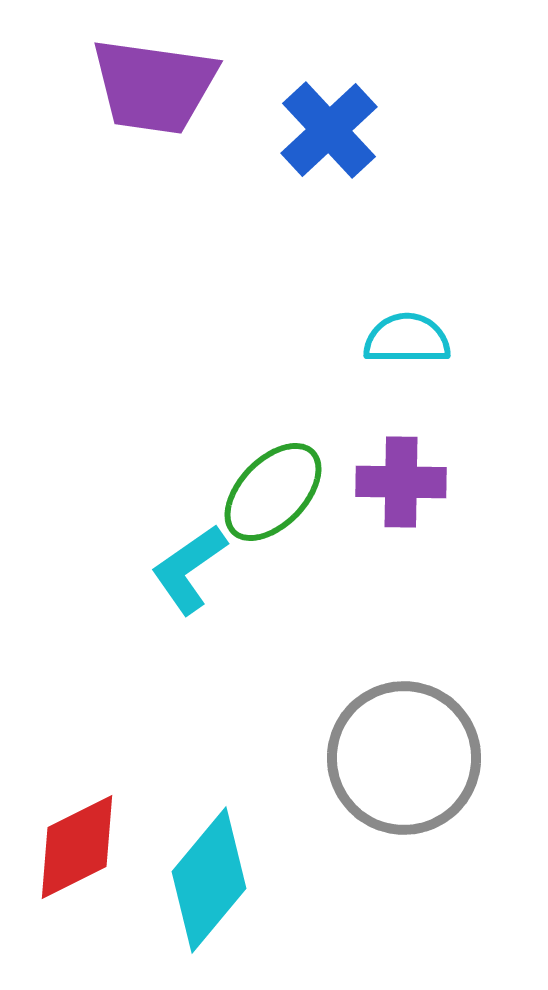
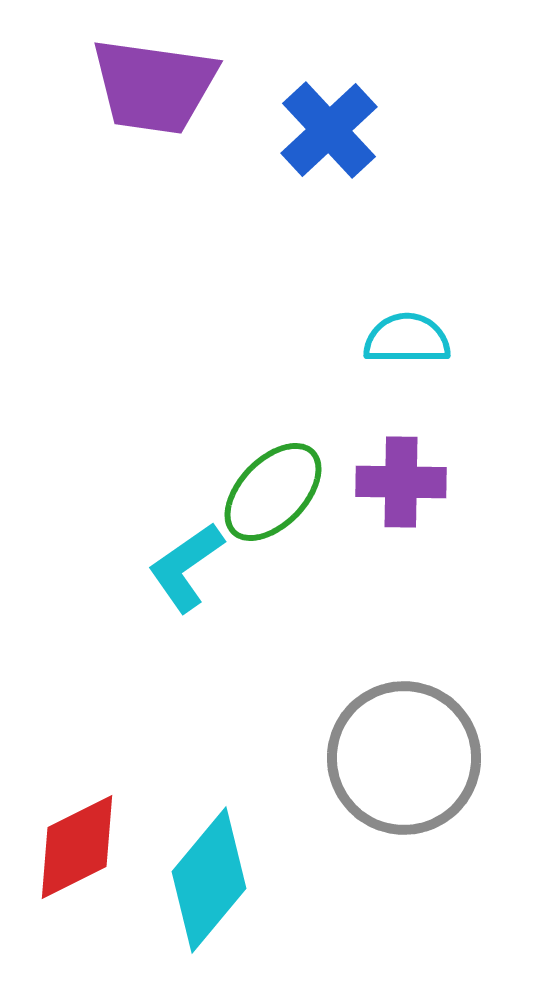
cyan L-shape: moved 3 px left, 2 px up
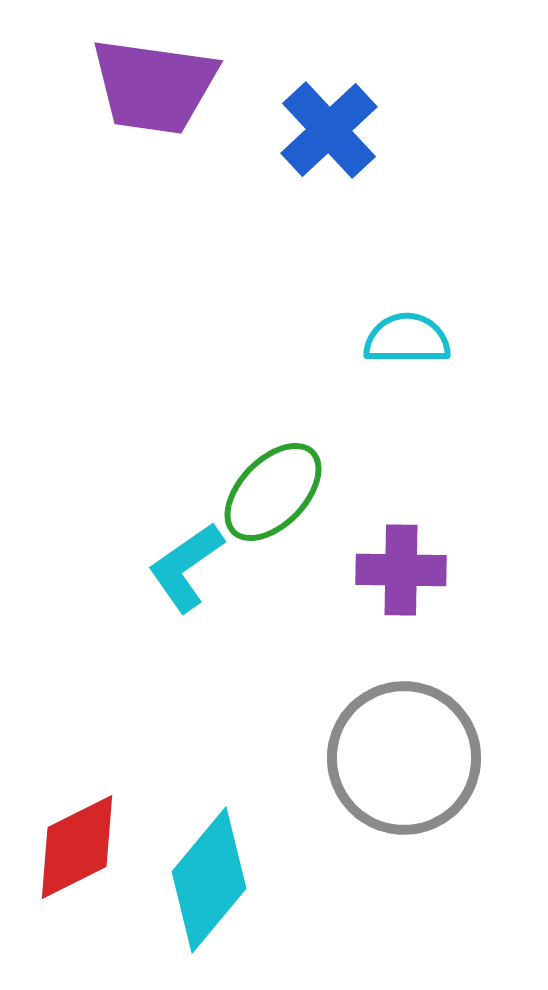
purple cross: moved 88 px down
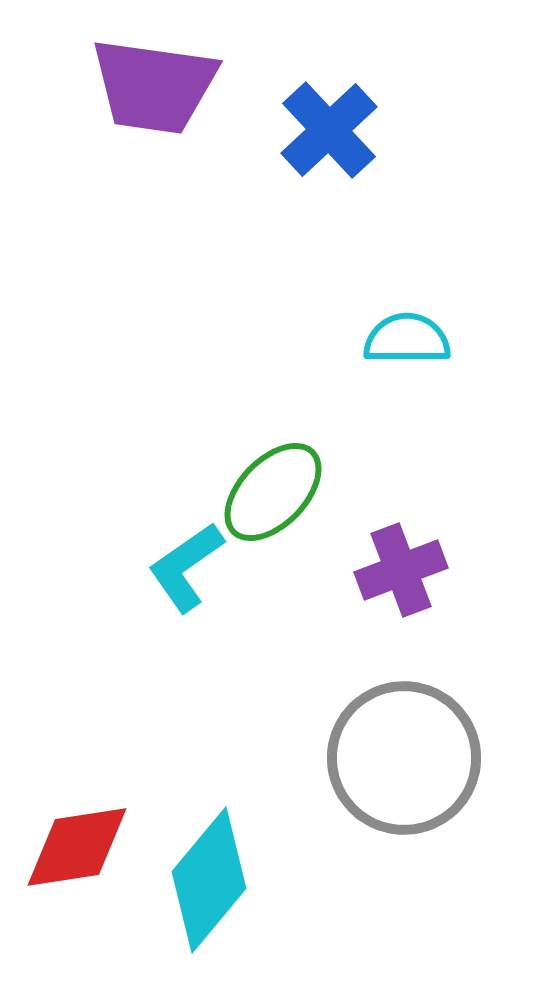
purple cross: rotated 22 degrees counterclockwise
red diamond: rotated 18 degrees clockwise
